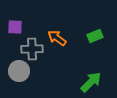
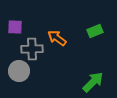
green rectangle: moved 5 px up
green arrow: moved 2 px right
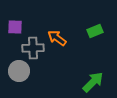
gray cross: moved 1 px right, 1 px up
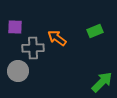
gray circle: moved 1 px left
green arrow: moved 9 px right
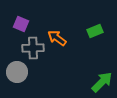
purple square: moved 6 px right, 3 px up; rotated 21 degrees clockwise
gray circle: moved 1 px left, 1 px down
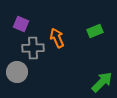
orange arrow: rotated 30 degrees clockwise
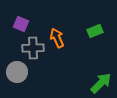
green arrow: moved 1 px left, 1 px down
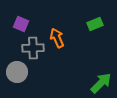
green rectangle: moved 7 px up
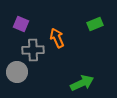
gray cross: moved 2 px down
green arrow: moved 19 px left; rotated 20 degrees clockwise
